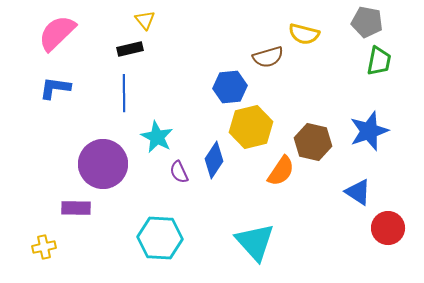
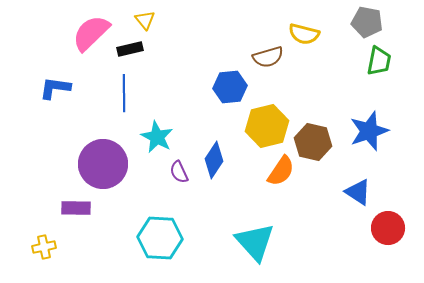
pink semicircle: moved 34 px right
yellow hexagon: moved 16 px right, 1 px up
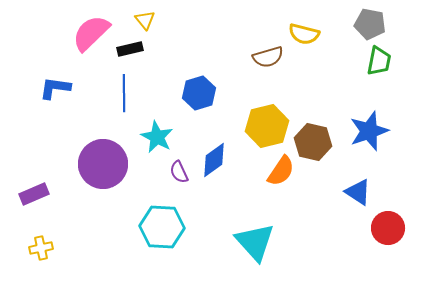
gray pentagon: moved 3 px right, 2 px down
blue hexagon: moved 31 px left, 6 px down; rotated 12 degrees counterclockwise
blue diamond: rotated 21 degrees clockwise
purple rectangle: moved 42 px left, 14 px up; rotated 24 degrees counterclockwise
cyan hexagon: moved 2 px right, 11 px up
yellow cross: moved 3 px left, 1 px down
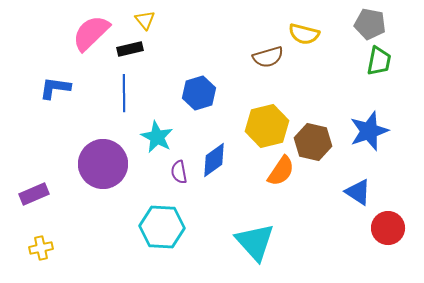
purple semicircle: rotated 15 degrees clockwise
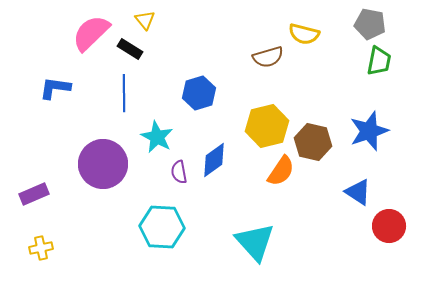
black rectangle: rotated 45 degrees clockwise
red circle: moved 1 px right, 2 px up
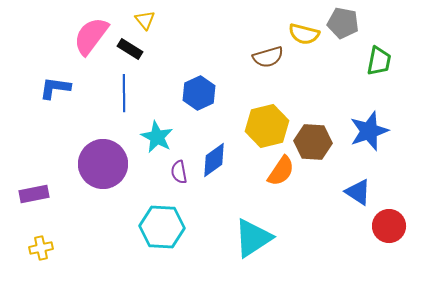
gray pentagon: moved 27 px left, 1 px up
pink semicircle: moved 3 px down; rotated 9 degrees counterclockwise
blue hexagon: rotated 8 degrees counterclockwise
brown hexagon: rotated 9 degrees counterclockwise
purple rectangle: rotated 12 degrees clockwise
cyan triangle: moved 2 px left, 4 px up; rotated 39 degrees clockwise
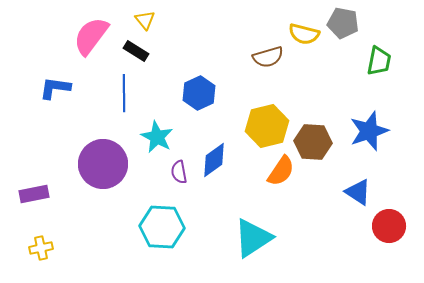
black rectangle: moved 6 px right, 2 px down
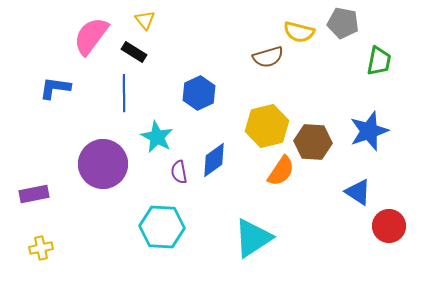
yellow semicircle: moved 5 px left, 2 px up
black rectangle: moved 2 px left, 1 px down
